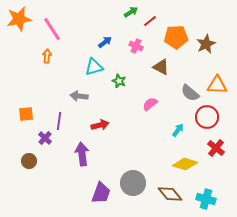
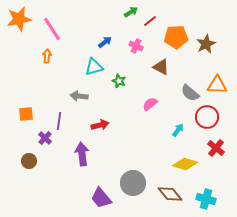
purple trapezoid: moved 5 px down; rotated 120 degrees clockwise
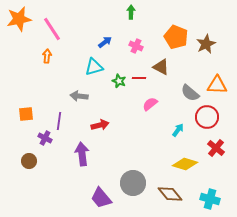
green arrow: rotated 56 degrees counterclockwise
red line: moved 11 px left, 57 px down; rotated 40 degrees clockwise
orange pentagon: rotated 25 degrees clockwise
purple cross: rotated 16 degrees counterclockwise
cyan cross: moved 4 px right
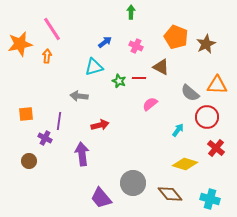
orange star: moved 1 px right, 25 px down
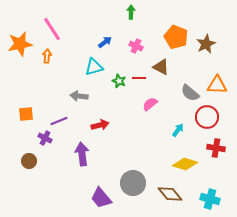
purple line: rotated 60 degrees clockwise
red cross: rotated 30 degrees counterclockwise
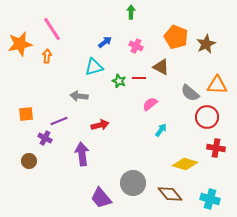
cyan arrow: moved 17 px left
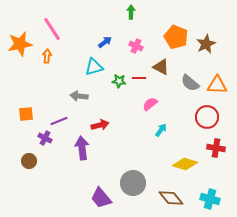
green star: rotated 16 degrees counterclockwise
gray semicircle: moved 10 px up
purple arrow: moved 6 px up
brown diamond: moved 1 px right, 4 px down
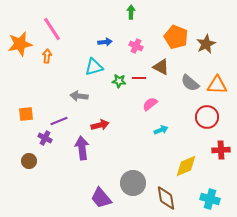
blue arrow: rotated 32 degrees clockwise
cyan arrow: rotated 32 degrees clockwise
red cross: moved 5 px right, 2 px down; rotated 12 degrees counterclockwise
yellow diamond: moved 1 px right, 2 px down; rotated 40 degrees counterclockwise
brown diamond: moved 5 px left; rotated 30 degrees clockwise
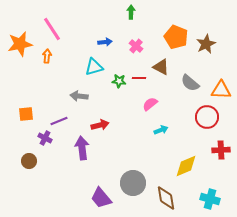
pink cross: rotated 16 degrees clockwise
orange triangle: moved 4 px right, 5 px down
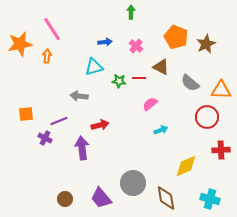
brown circle: moved 36 px right, 38 px down
